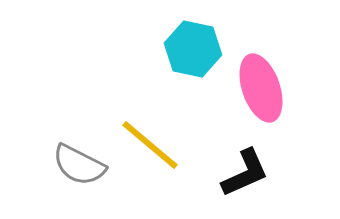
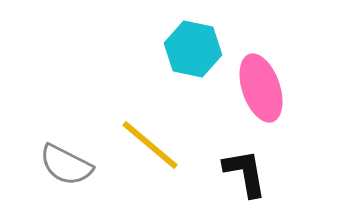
gray semicircle: moved 13 px left
black L-shape: rotated 76 degrees counterclockwise
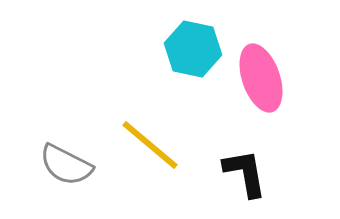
pink ellipse: moved 10 px up
